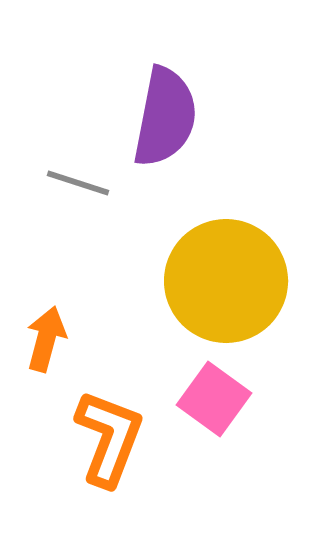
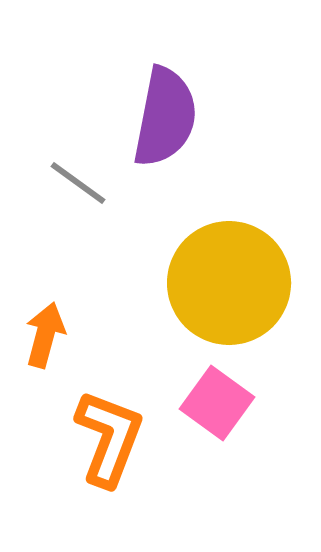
gray line: rotated 18 degrees clockwise
yellow circle: moved 3 px right, 2 px down
orange arrow: moved 1 px left, 4 px up
pink square: moved 3 px right, 4 px down
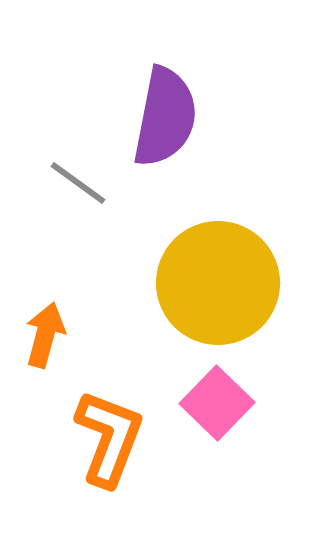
yellow circle: moved 11 px left
pink square: rotated 8 degrees clockwise
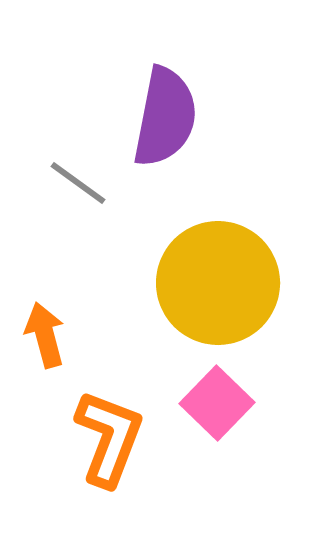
orange arrow: rotated 30 degrees counterclockwise
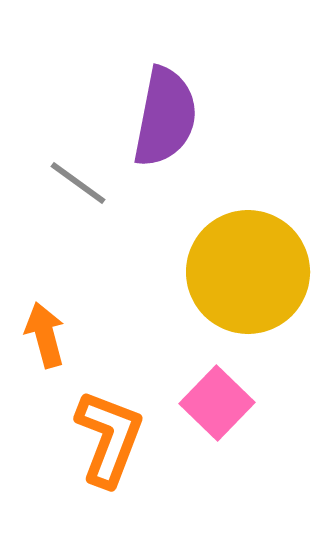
yellow circle: moved 30 px right, 11 px up
